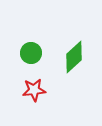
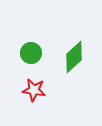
red star: rotated 15 degrees clockwise
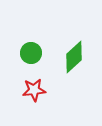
red star: rotated 15 degrees counterclockwise
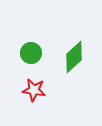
red star: rotated 15 degrees clockwise
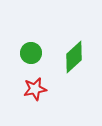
red star: moved 1 px right, 1 px up; rotated 20 degrees counterclockwise
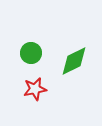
green diamond: moved 4 px down; rotated 16 degrees clockwise
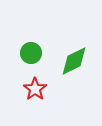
red star: rotated 25 degrees counterclockwise
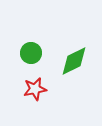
red star: rotated 25 degrees clockwise
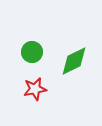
green circle: moved 1 px right, 1 px up
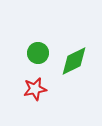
green circle: moved 6 px right, 1 px down
